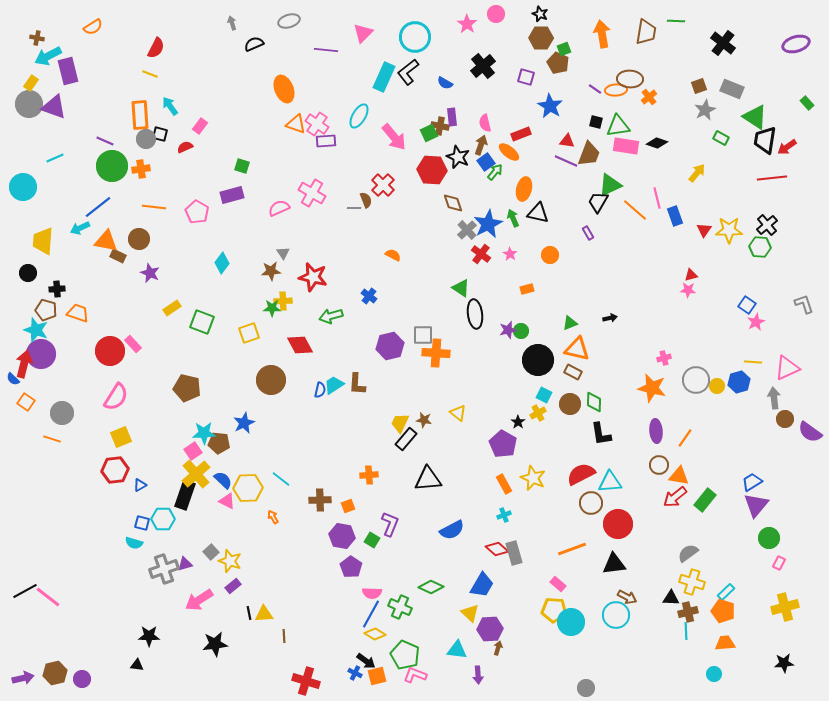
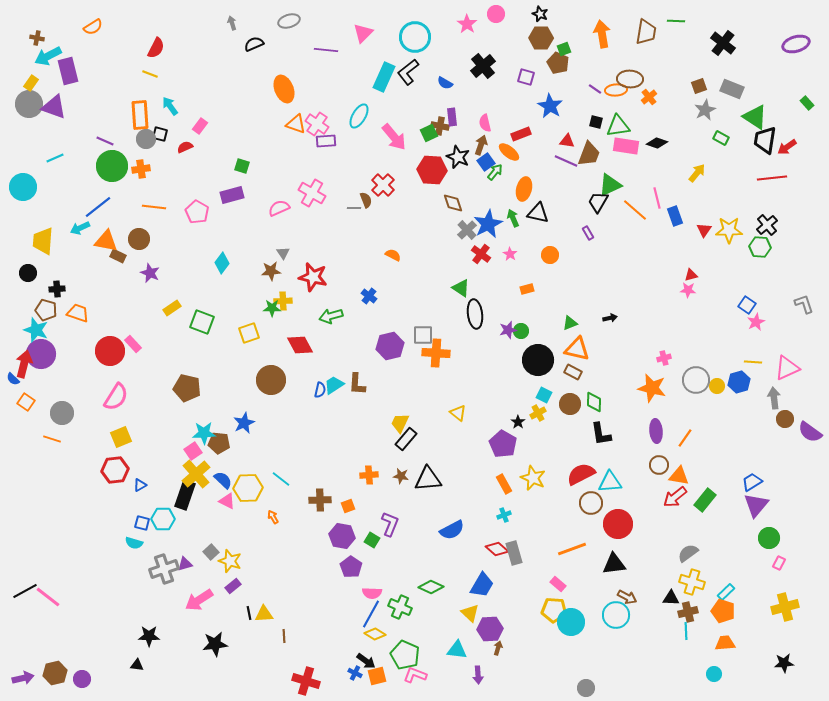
brown star at (424, 420): moved 23 px left, 56 px down
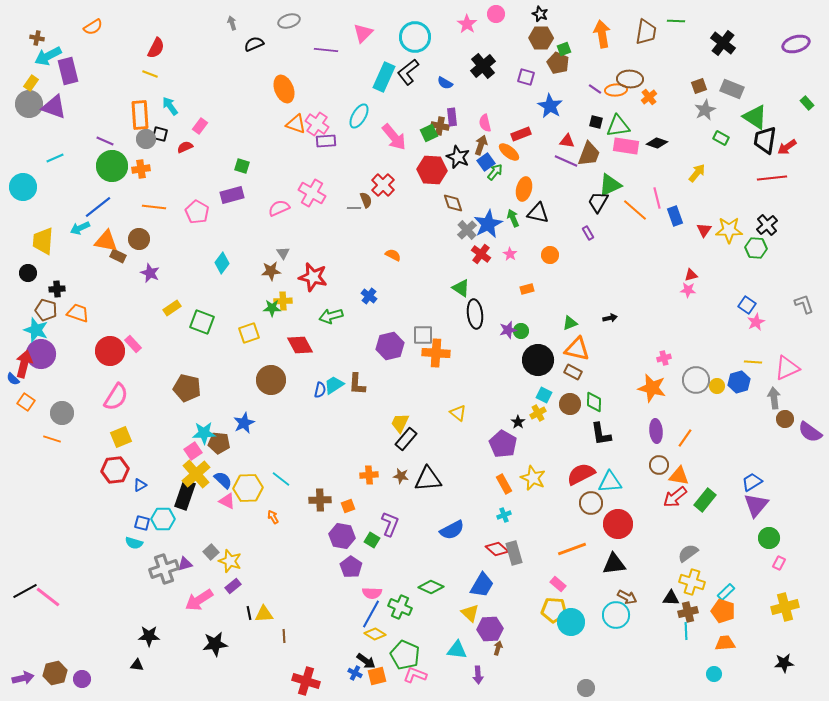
green hexagon at (760, 247): moved 4 px left, 1 px down
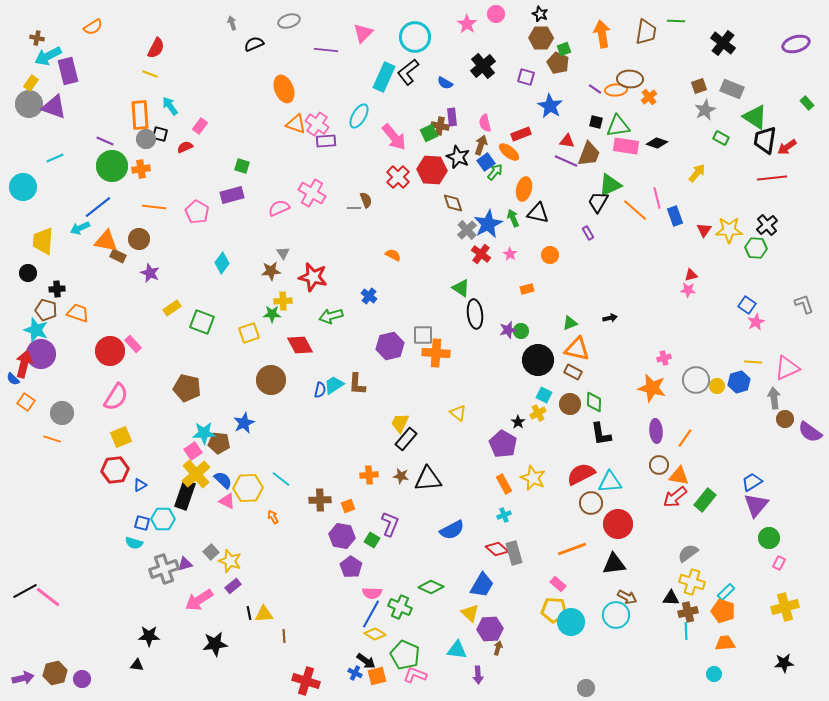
red cross at (383, 185): moved 15 px right, 8 px up
green star at (272, 308): moved 6 px down
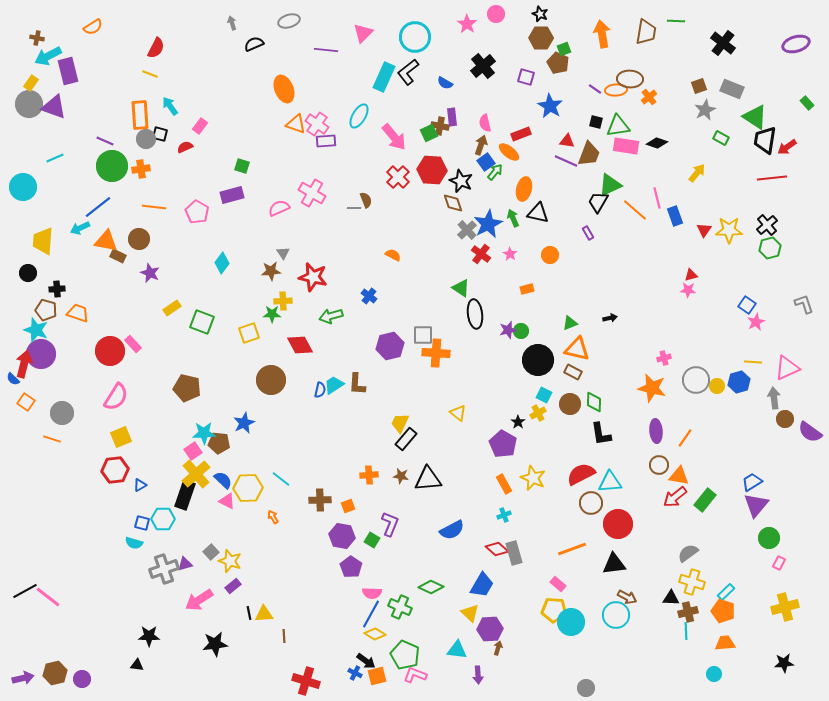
black star at (458, 157): moved 3 px right, 24 px down
green hexagon at (756, 248): moved 14 px right; rotated 20 degrees counterclockwise
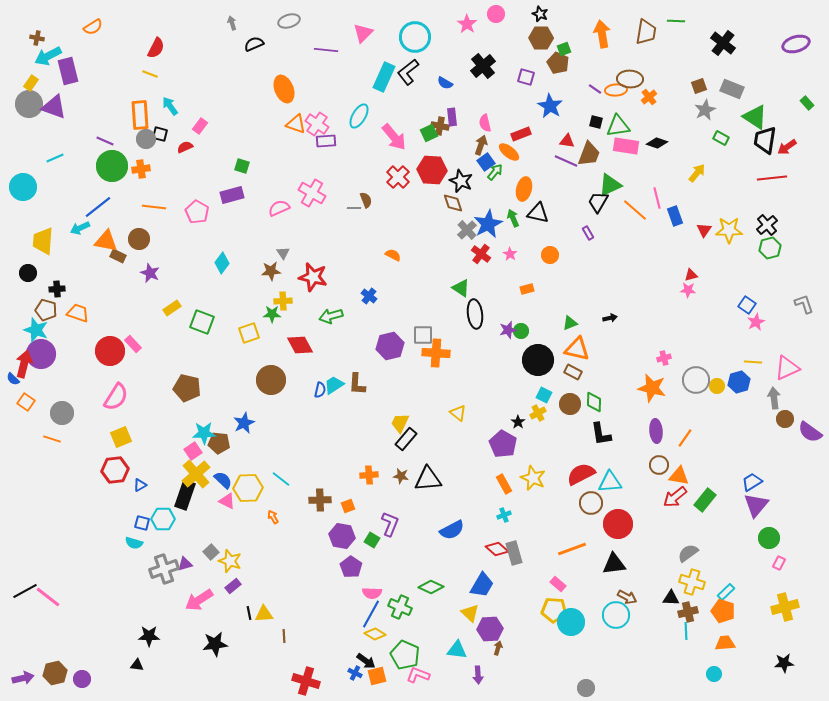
pink L-shape at (415, 675): moved 3 px right
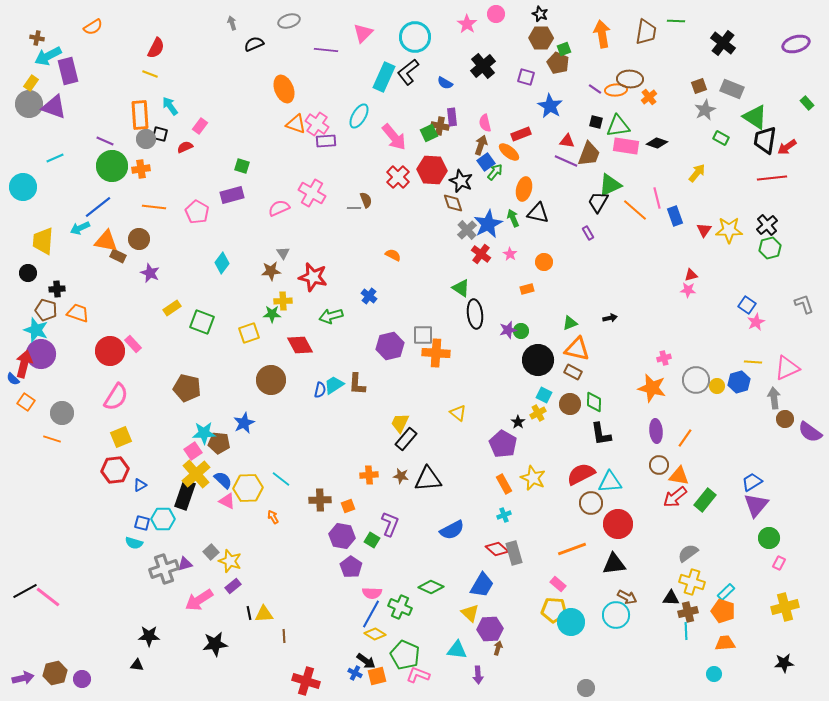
orange circle at (550, 255): moved 6 px left, 7 px down
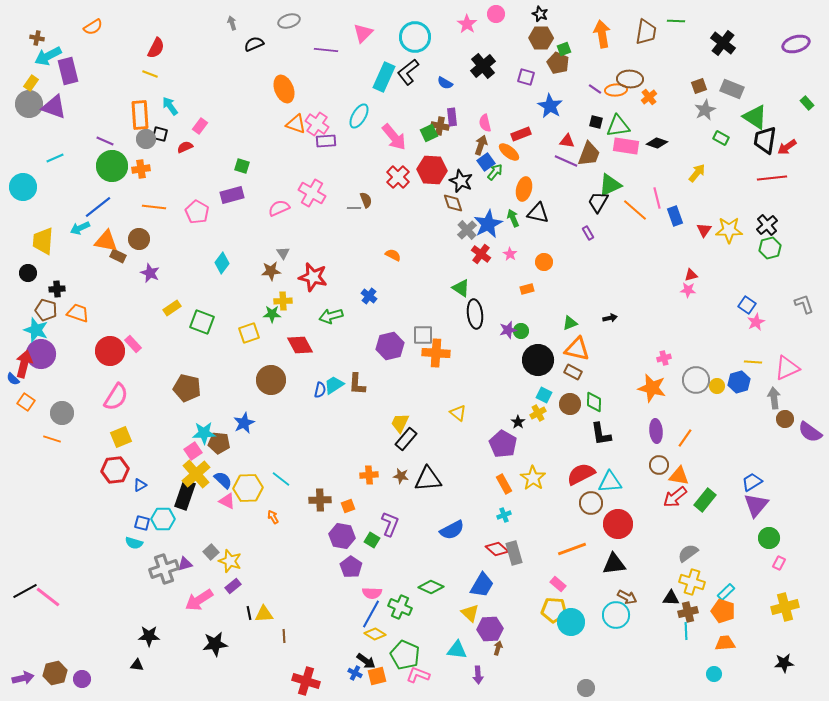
yellow star at (533, 478): rotated 10 degrees clockwise
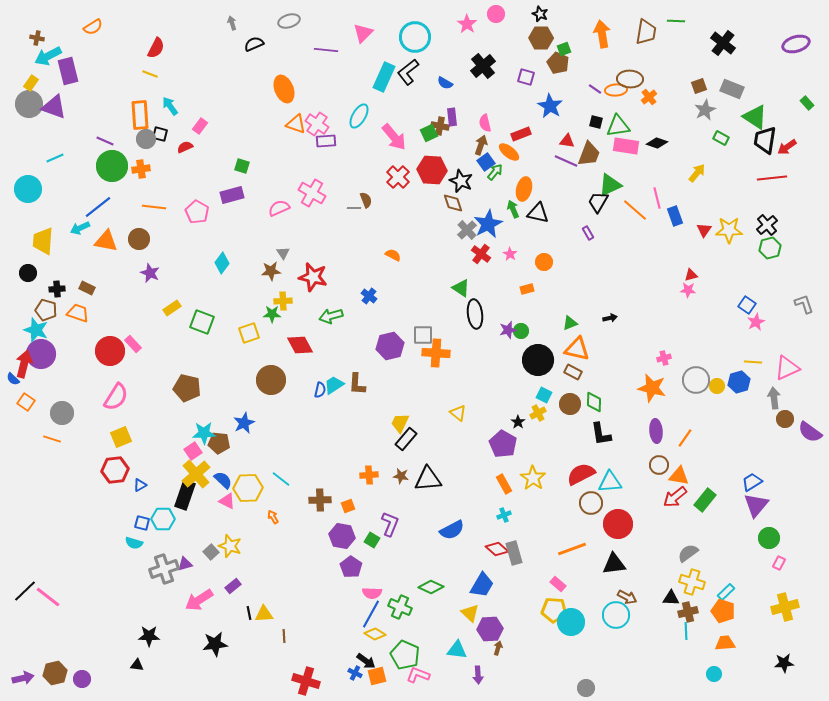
cyan circle at (23, 187): moved 5 px right, 2 px down
green arrow at (513, 218): moved 9 px up
brown rectangle at (118, 256): moved 31 px left, 32 px down
yellow star at (230, 561): moved 15 px up
black line at (25, 591): rotated 15 degrees counterclockwise
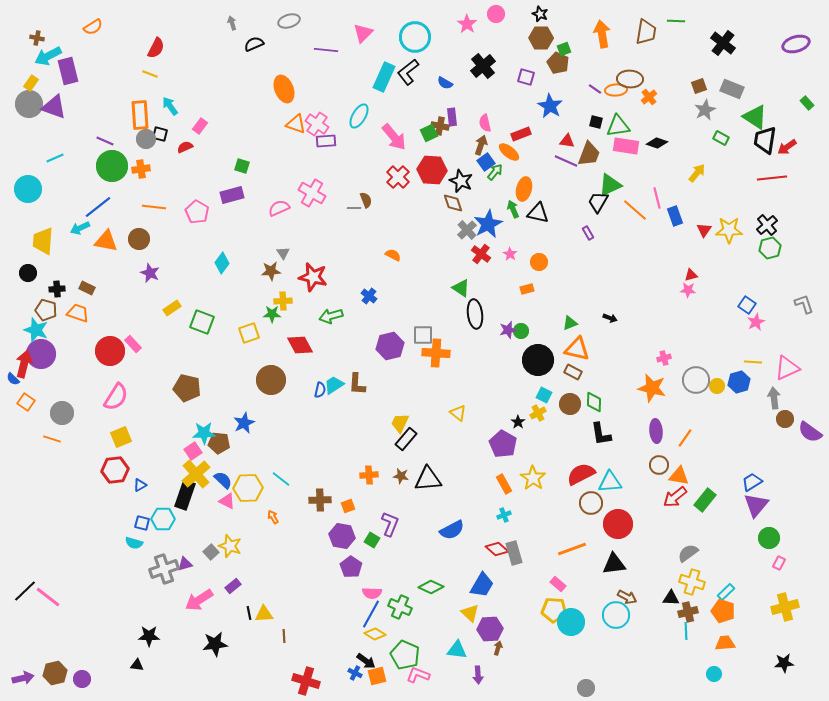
orange circle at (544, 262): moved 5 px left
black arrow at (610, 318): rotated 32 degrees clockwise
